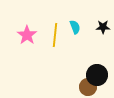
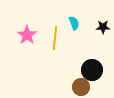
cyan semicircle: moved 1 px left, 4 px up
yellow line: moved 3 px down
black circle: moved 5 px left, 5 px up
brown circle: moved 7 px left
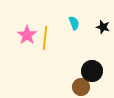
black star: rotated 16 degrees clockwise
yellow line: moved 10 px left
black circle: moved 1 px down
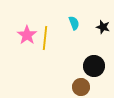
black circle: moved 2 px right, 5 px up
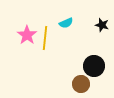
cyan semicircle: moved 8 px left; rotated 88 degrees clockwise
black star: moved 1 px left, 2 px up
brown circle: moved 3 px up
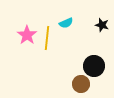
yellow line: moved 2 px right
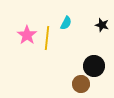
cyan semicircle: rotated 40 degrees counterclockwise
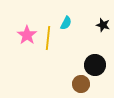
black star: moved 1 px right
yellow line: moved 1 px right
black circle: moved 1 px right, 1 px up
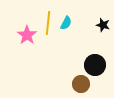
yellow line: moved 15 px up
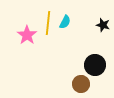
cyan semicircle: moved 1 px left, 1 px up
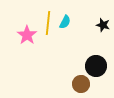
black circle: moved 1 px right, 1 px down
